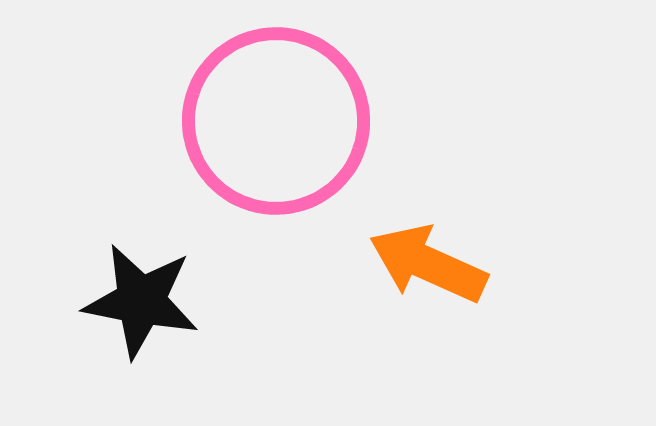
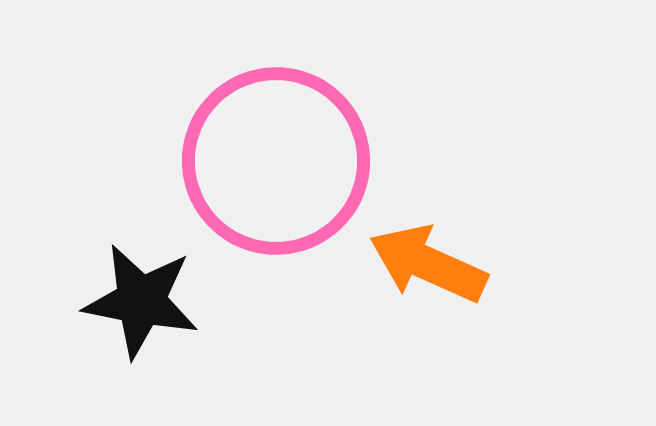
pink circle: moved 40 px down
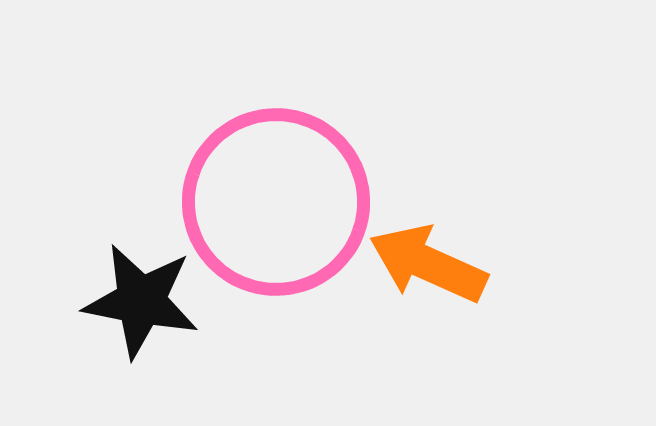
pink circle: moved 41 px down
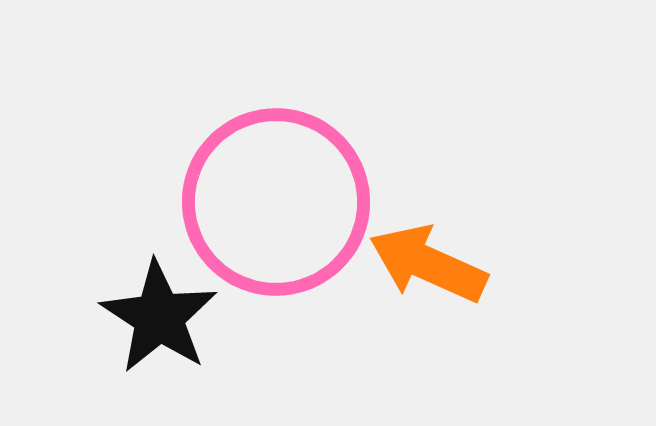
black star: moved 18 px right, 16 px down; rotated 22 degrees clockwise
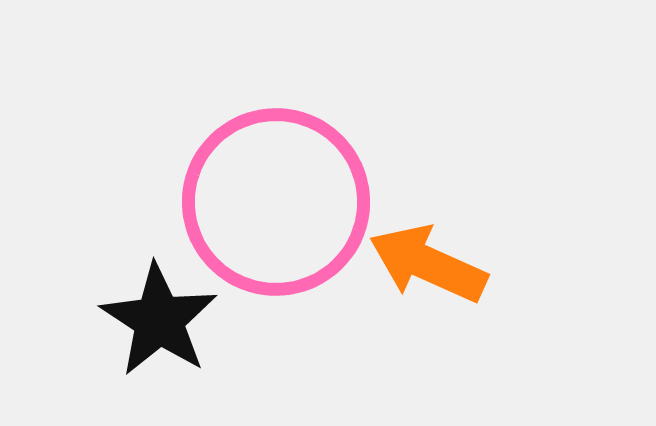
black star: moved 3 px down
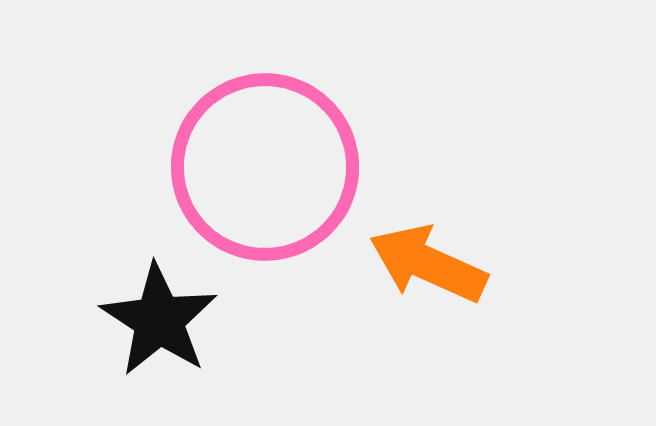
pink circle: moved 11 px left, 35 px up
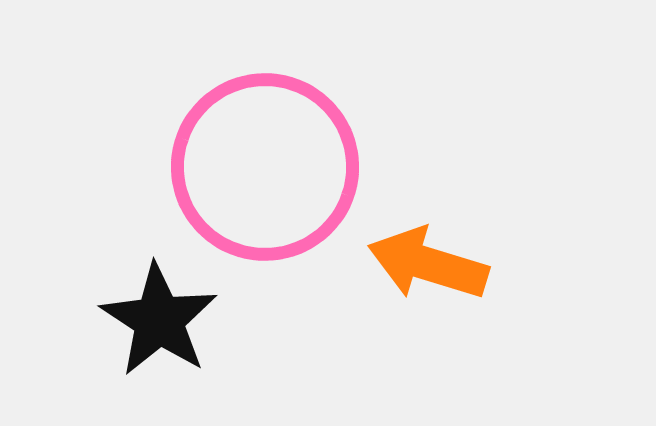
orange arrow: rotated 7 degrees counterclockwise
